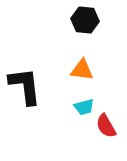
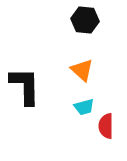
orange triangle: rotated 35 degrees clockwise
black L-shape: rotated 6 degrees clockwise
red semicircle: rotated 30 degrees clockwise
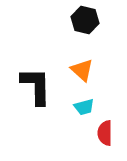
black hexagon: rotated 8 degrees clockwise
black L-shape: moved 11 px right
red semicircle: moved 1 px left, 7 px down
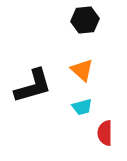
black hexagon: rotated 20 degrees counterclockwise
black L-shape: moved 3 px left; rotated 75 degrees clockwise
cyan trapezoid: moved 2 px left
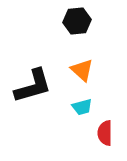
black hexagon: moved 8 px left, 1 px down
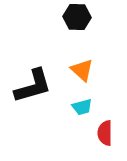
black hexagon: moved 4 px up; rotated 8 degrees clockwise
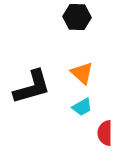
orange triangle: moved 3 px down
black L-shape: moved 1 px left, 1 px down
cyan trapezoid: rotated 15 degrees counterclockwise
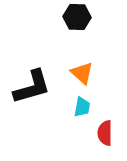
cyan trapezoid: rotated 50 degrees counterclockwise
